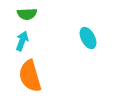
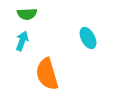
orange semicircle: moved 17 px right, 2 px up
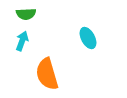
green semicircle: moved 1 px left
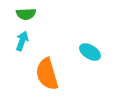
cyan ellipse: moved 2 px right, 14 px down; rotated 30 degrees counterclockwise
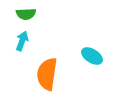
cyan ellipse: moved 2 px right, 4 px down
orange semicircle: rotated 24 degrees clockwise
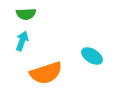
orange semicircle: moved 1 px left, 1 px up; rotated 116 degrees counterclockwise
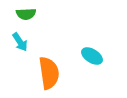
cyan arrow: moved 2 px left, 1 px down; rotated 126 degrees clockwise
orange semicircle: moved 3 px right; rotated 80 degrees counterclockwise
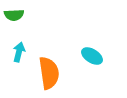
green semicircle: moved 12 px left, 1 px down
cyan arrow: moved 1 px left, 10 px down; rotated 132 degrees counterclockwise
